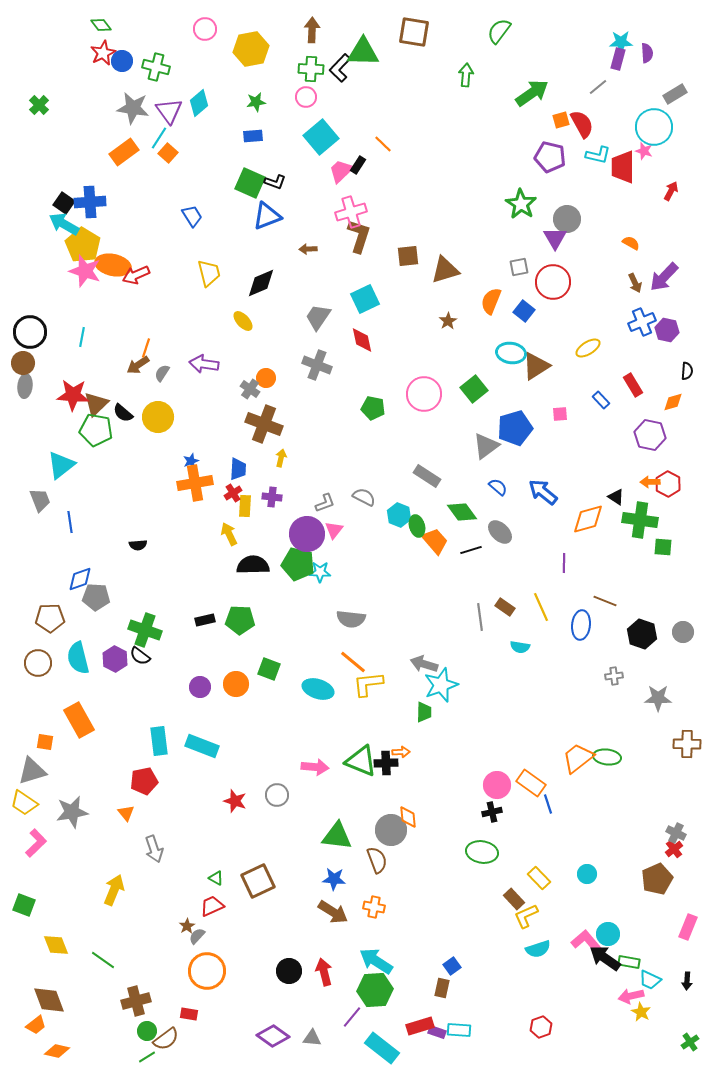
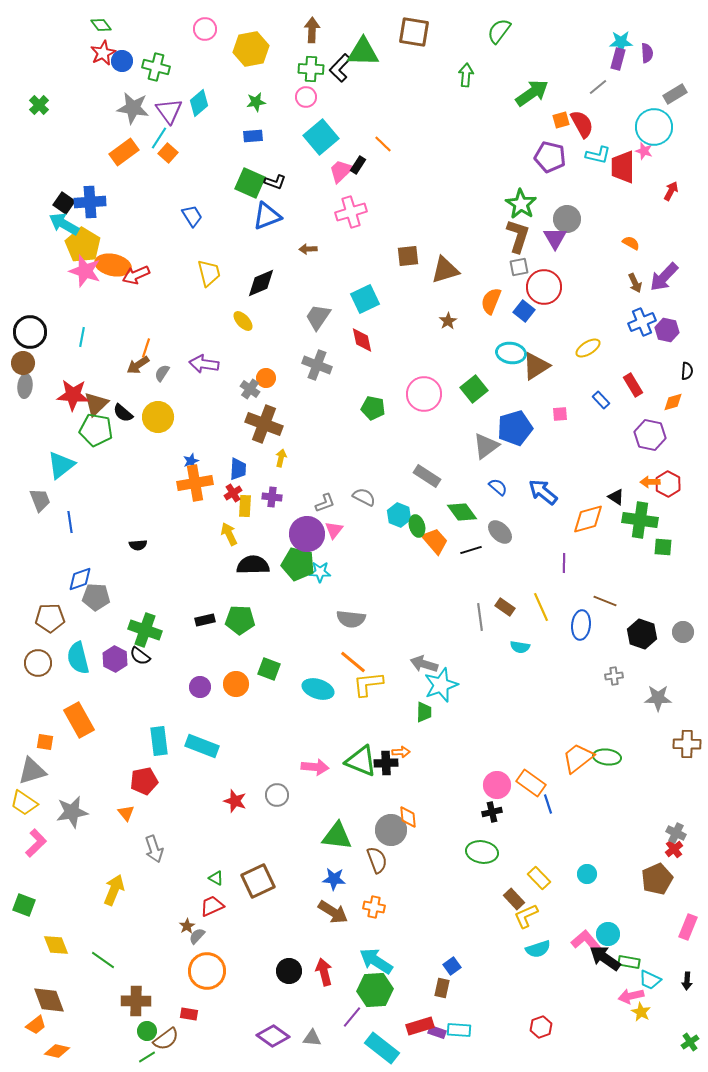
brown L-shape at (359, 236): moved 159 px right
red circle at (553, 282): moved 9 px left, 5 px down
brown cross at (136, 1001): rotated 16 degrees clockwise
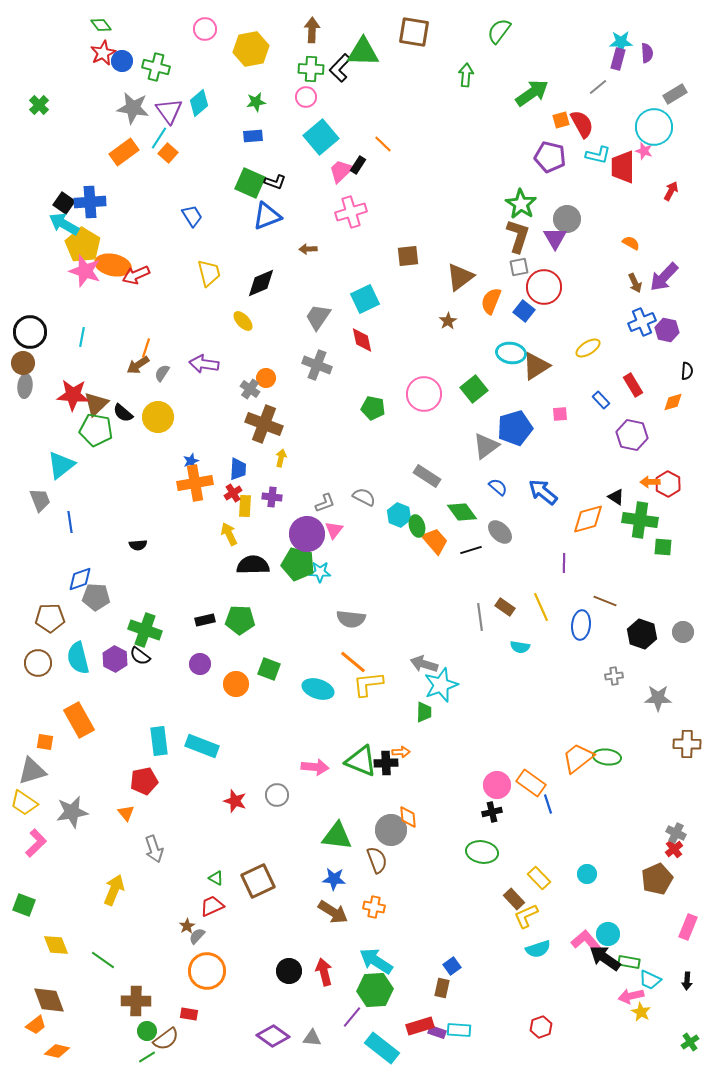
brown triangle at (445, 270): moved 15 px right, 7 px down; rotated 20 degrees counterclockwise
purple hexagon at (650, 435): moved 18 px left
purple circle at (200, 687): moved 23 px up
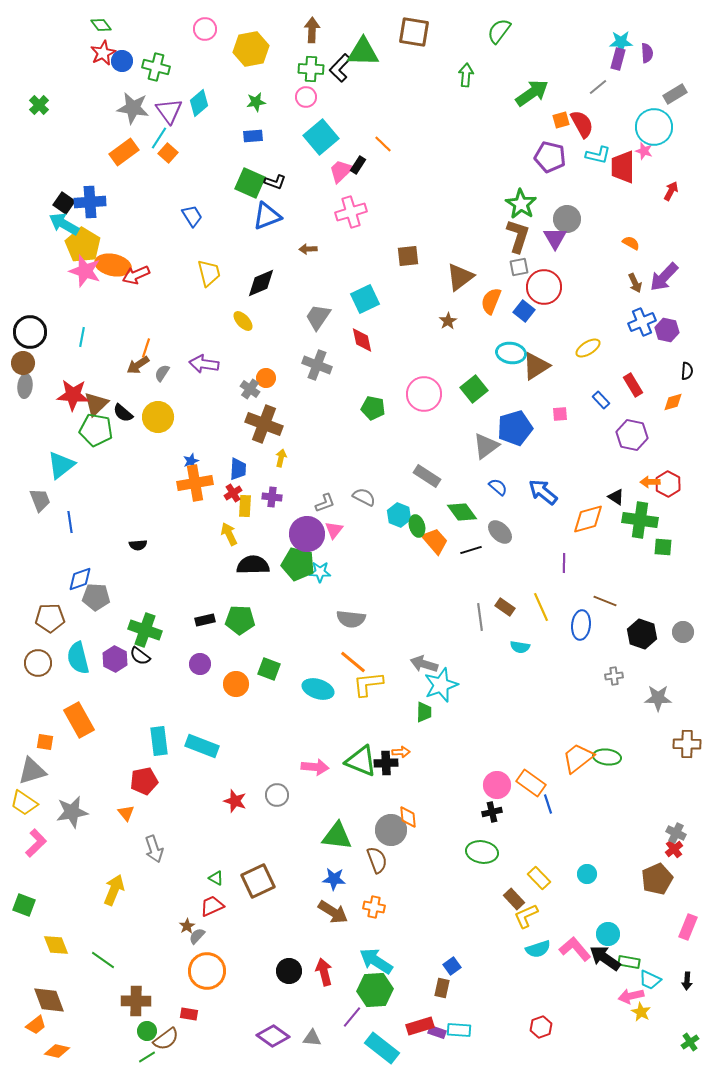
pink L-shape at (587, 942): moved 12 px left, 7 px down
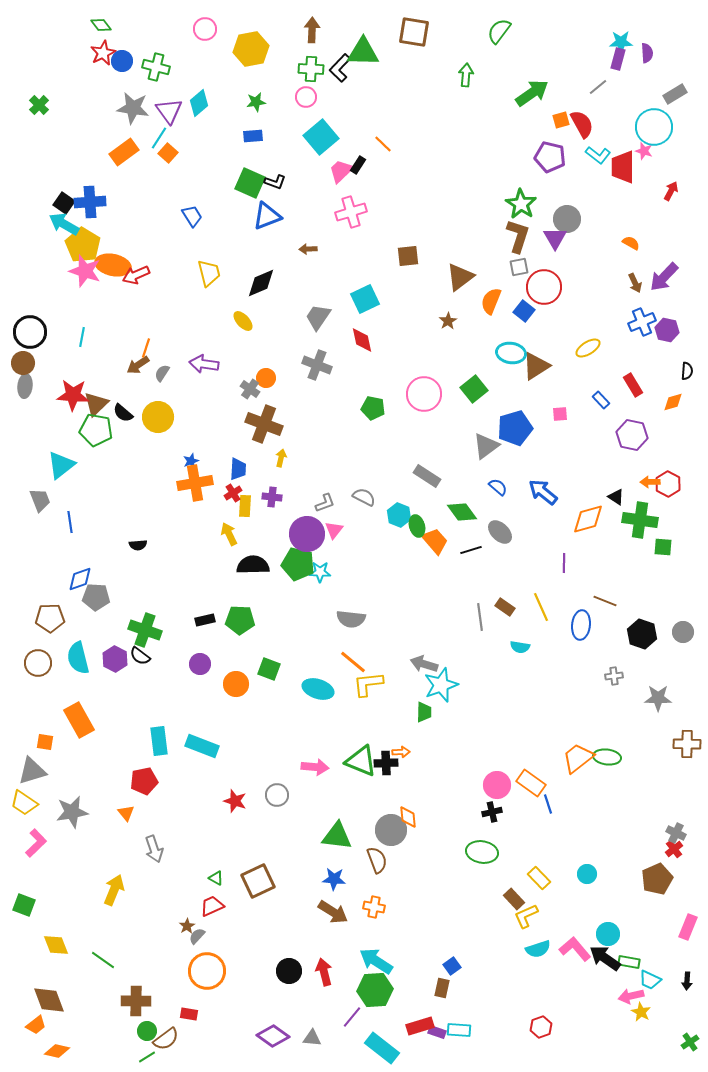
cyan L-shape at (598, 155): rotated 25 degrees clockwise
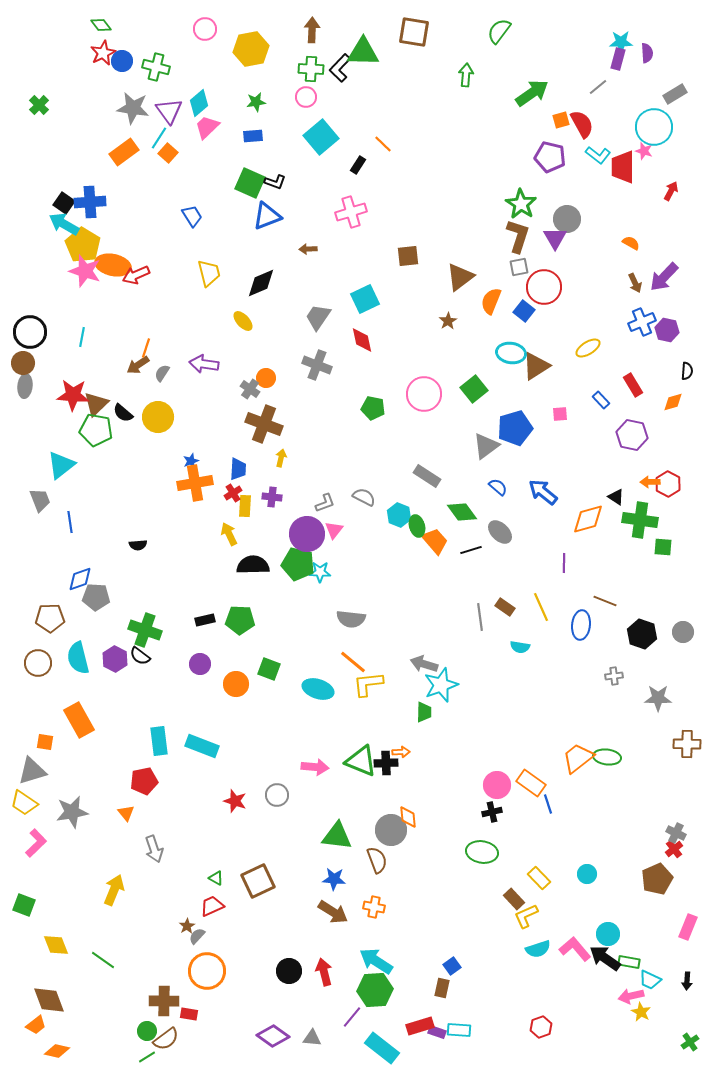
pink trapezoid at (341, 171): moved 134 px left, 44 px up
brown cross at (136, 1001): moved 28 px right
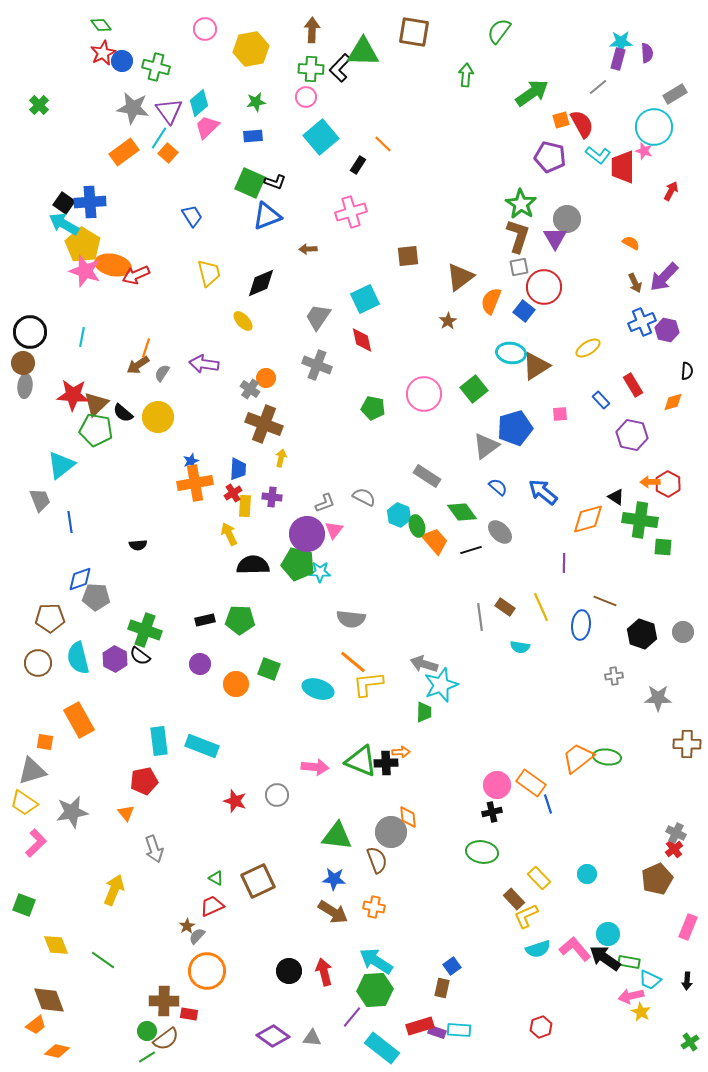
gray circle at (391, 830): moved 2 px down
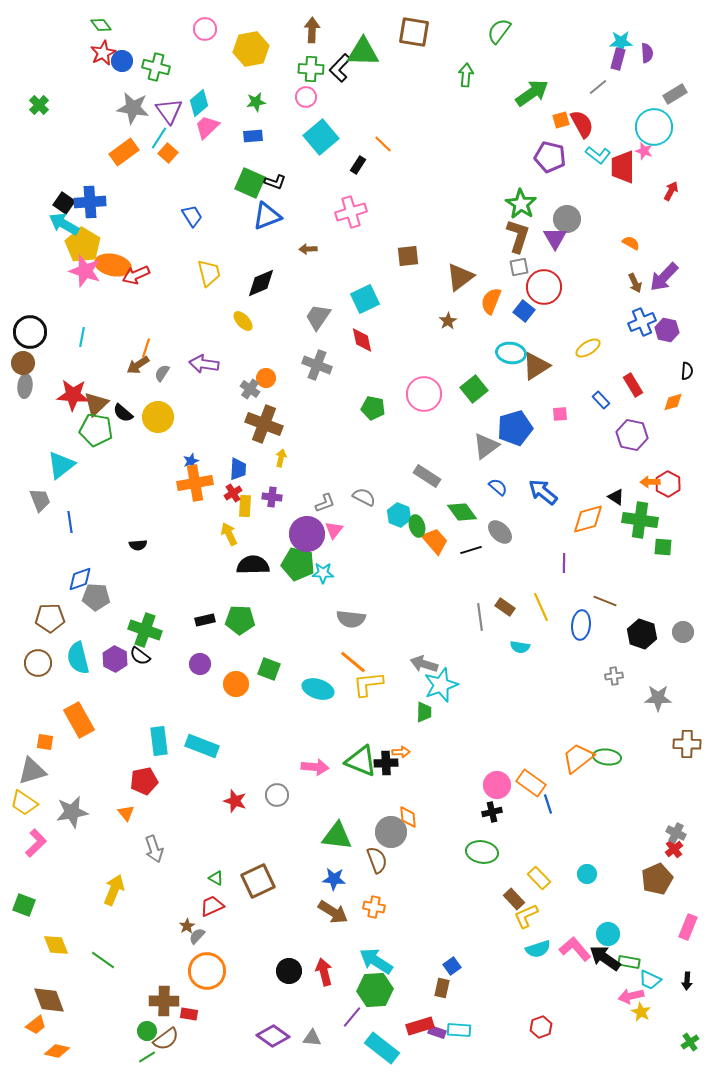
cyan star at (320, 572): moved 3 px right, 1 px down
